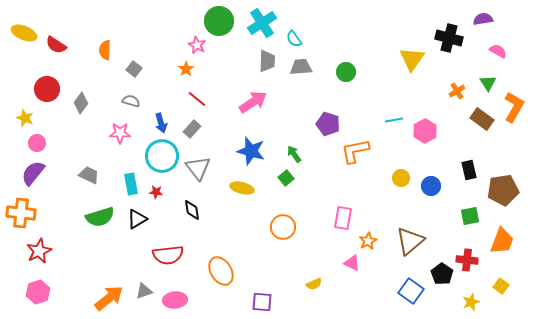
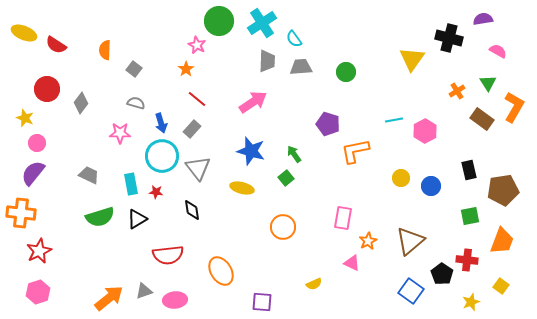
gray semicircle at (131, 101): moved 5 px right, 2 px down
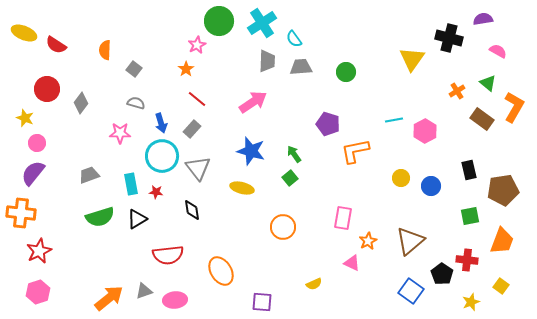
pink star at (197, 45): rotated 18 degrees clockwise
green triangle at (488, 83): rotated 18 degrees counterclockwise
gray trapezoid at (89, 175): rotated 45 degrees counterclockwise
green square at (286, 178): moved 4 px right
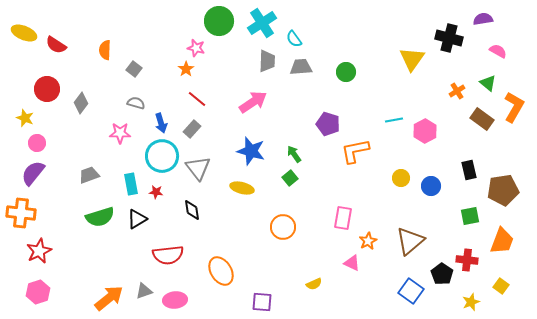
pink star at (197, 45): moved 1 px left, 3 px down; rotated 30 degrees counterclockwise
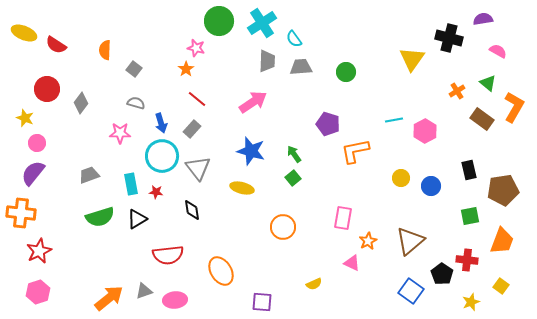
green square at (290, 178): moved 3 px right
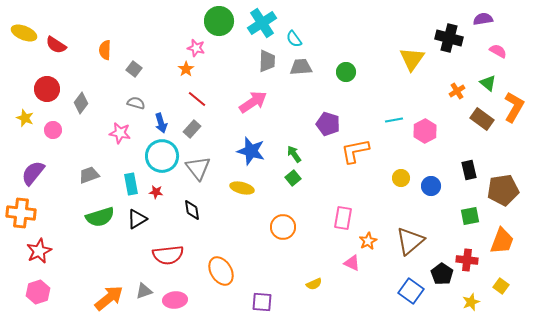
pink star at (120, 133): rotated 10 degrees clockwise
pink circle at (37, 143): moved 16 px right, 13 px up
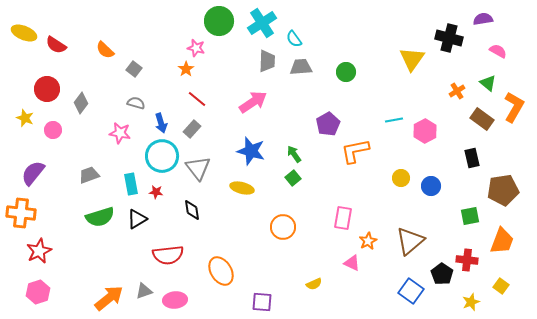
orange semicircle at (105, 50): rotated 48 degrees counterclockwise
purple pentagon at (328, 124): rotated 25 degrees clockwise
black rectangle at (469, 170): moved 3 px right, 12 px up
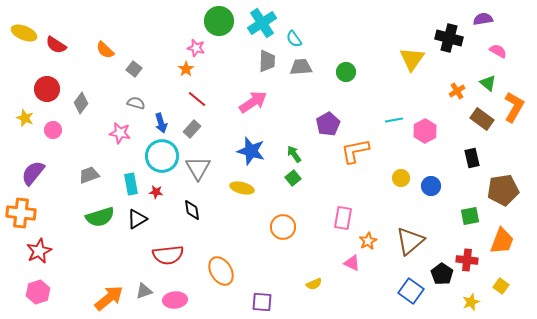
gray triangle at (198, 168): rotated 8 degrees clockwise
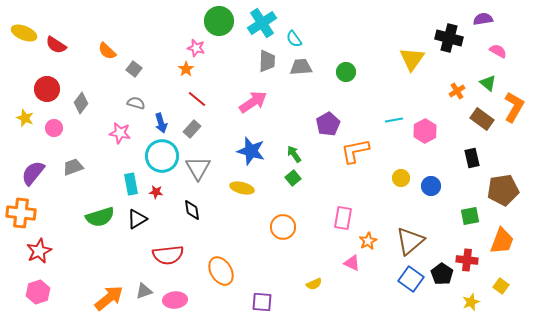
orange semicircle at (105, 50): moved 2 px right, 1 px down
pink circle at (53, 130): moved 1 px right, 2 px up
gray trapezoid at (89, 175): moved 16 px left, 8 px up
blue square at (411, 291): moved 12 px up
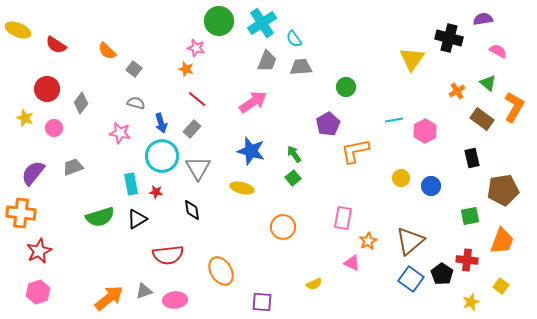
yellow ellipse at (24, 33): moved 6 px left, 3 px up
gray trapezoid at (267, 61): rotated 20 degrees clockwise
orange star at (186, 69): rotated 21 degrees counterclockwise
green circle at (346, 72): moved 15 px down
